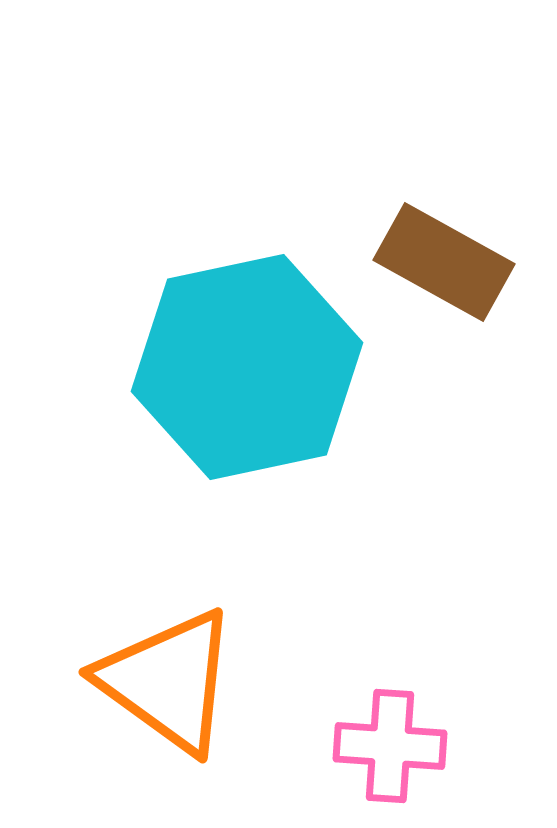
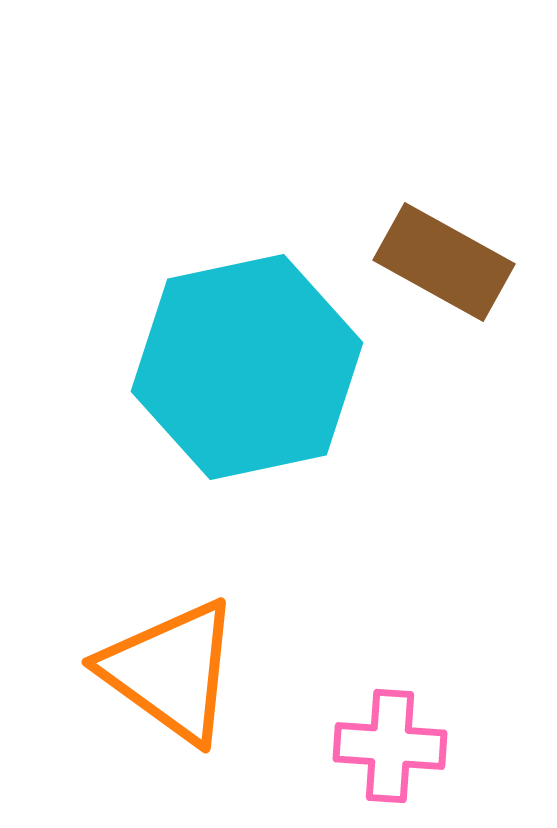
orange triangle: moved 3 px right, 10 px up
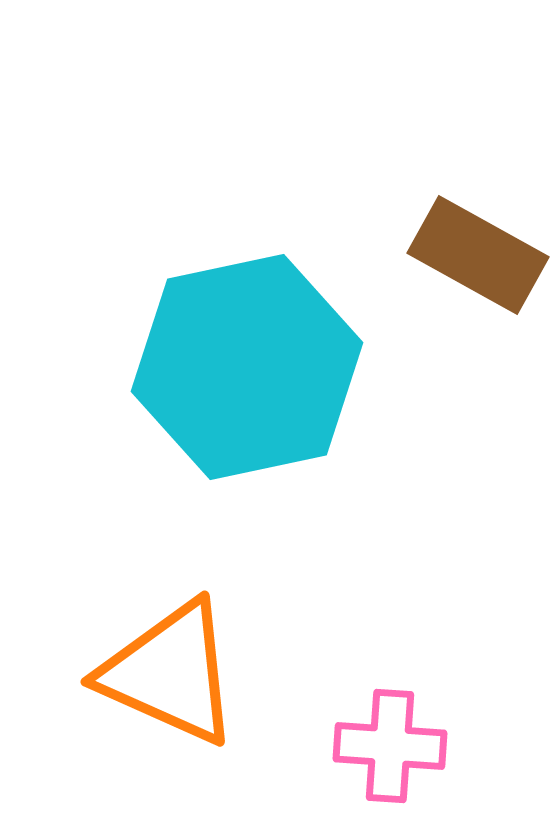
brown rectangle: moved 34 px right, 7 px up
orange triangle: moved 1 px left, 2 px down; rotated 12 degrees counterclockwise
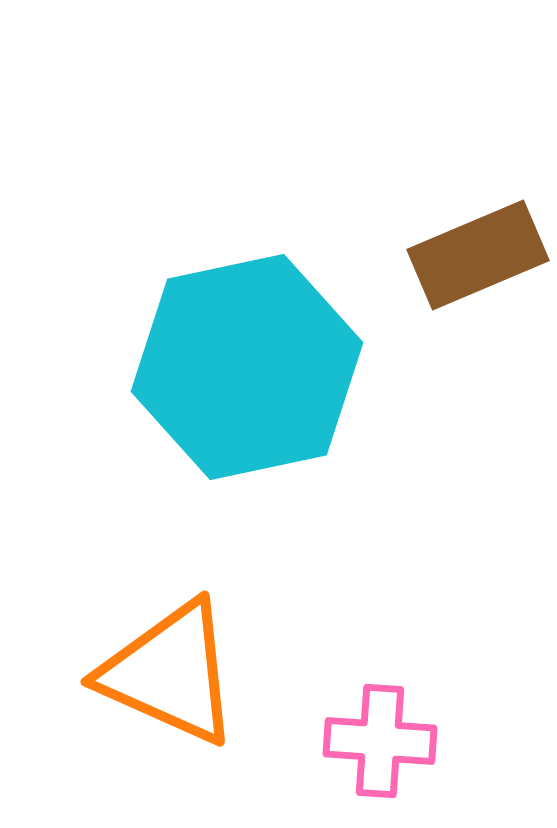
brown rectangle: rotated 52 degrees counterclockwise
pink cross: moved 10 px left, 5 px up
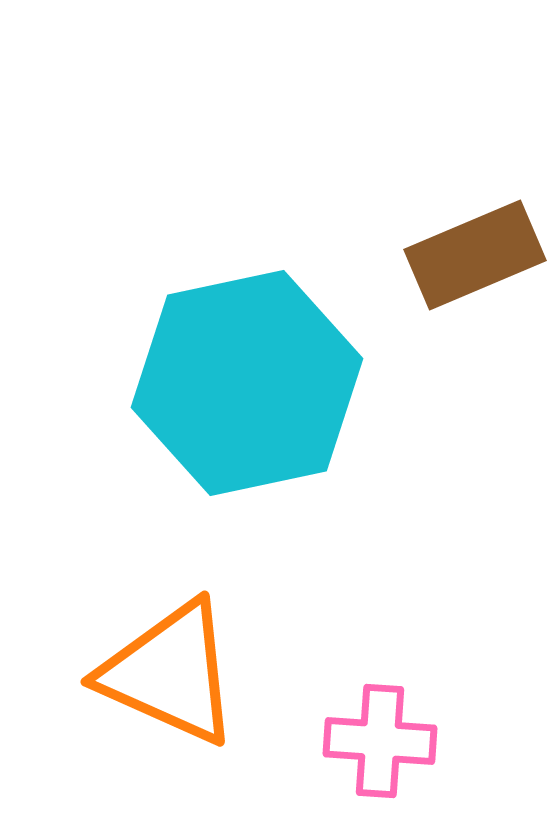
brown rectangle: moved 3 px left
cyan hexagon: moved 16 px down
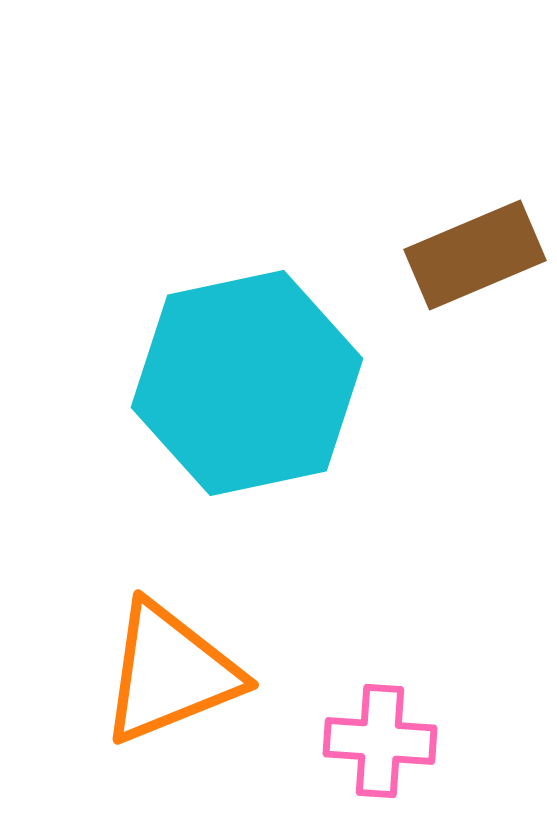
orange triangle: rotated 46 degrees counterclockwise
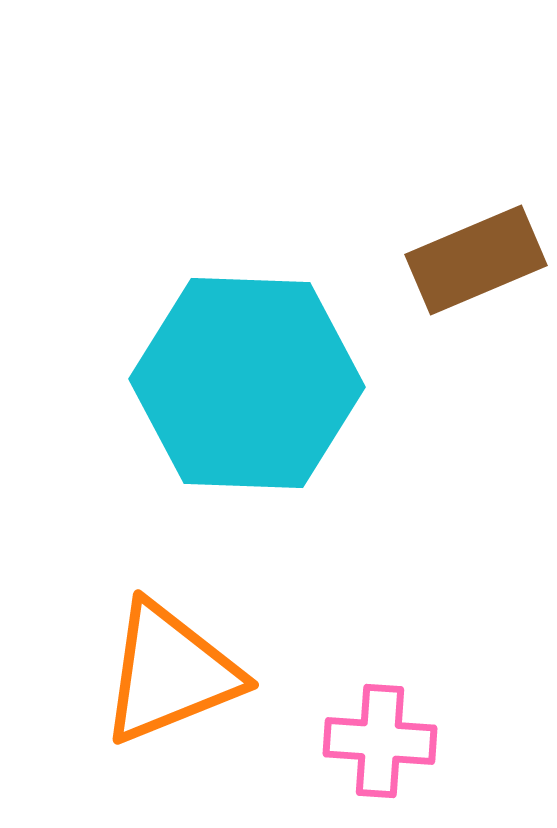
brown rectangle: moved 1 px right, 5 px down
cyan hexagon: rotated 14 degrees clockwise
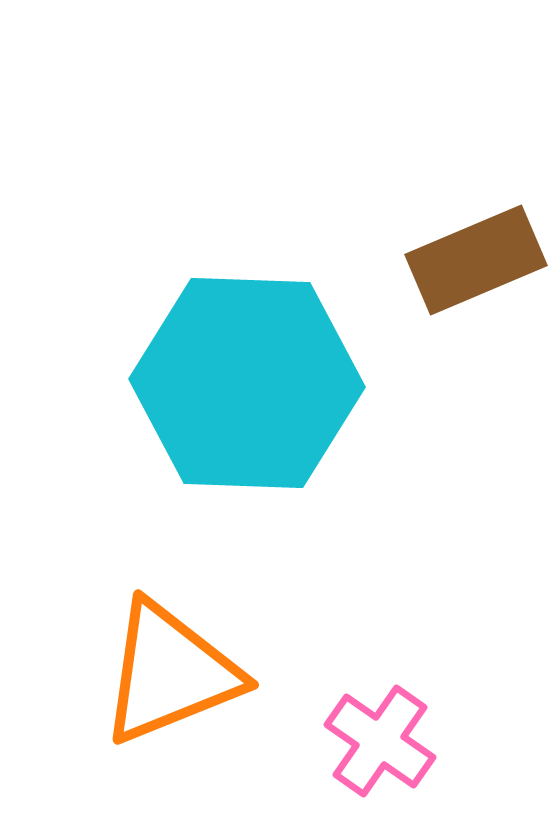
pink cross: rotated 31 degrees clockwise
